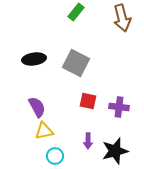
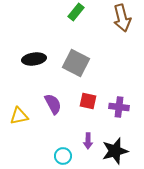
purple semicircle: moved 16 px right, 3 px up
yellow triangle: moved 25 px left, 15 px up
cyan circle: moved 8 px right
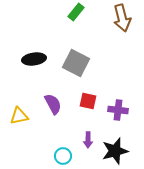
purple cross: moved 1 px left, 3 px down
purple arrow: moved 1 px up
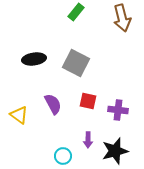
yellow triangle: moved 1 px up; rotated 48 degrees clockwise
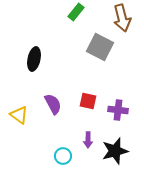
black ellipse: rotated 70 degrees counterclockwise
gray square: moved 24 px right, 16 px up
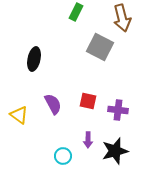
green rectangle: rotated 12 degrees counterclockwise
